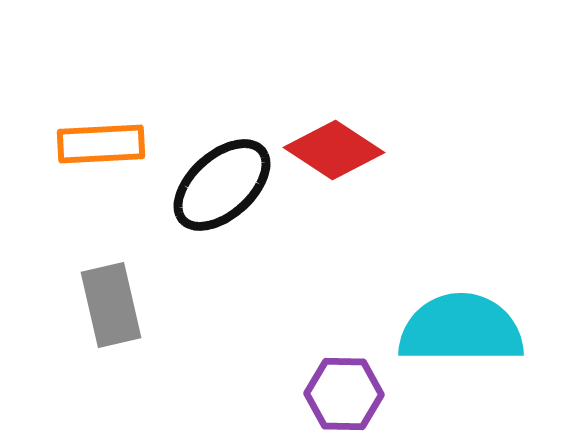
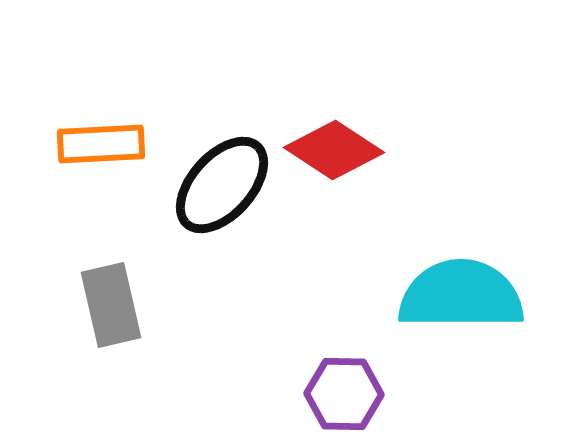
black ellipse: rotated 6 degrees counterclockwise
cyan semicircle: moved 34 px up
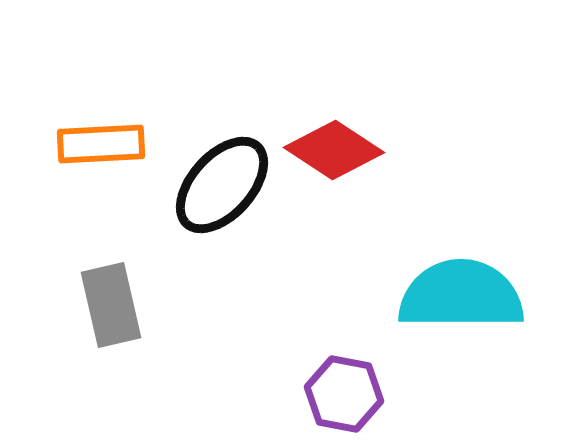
purple hexagon: rotated 10 degrees clockwise
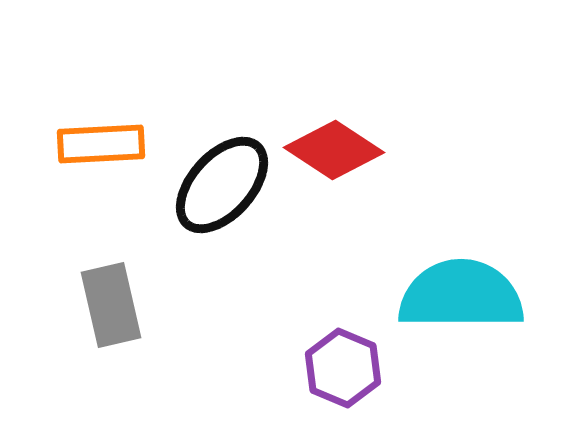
purple hexagon: moved 1 px left, 26 px up; rotated 12 degrees clockwise
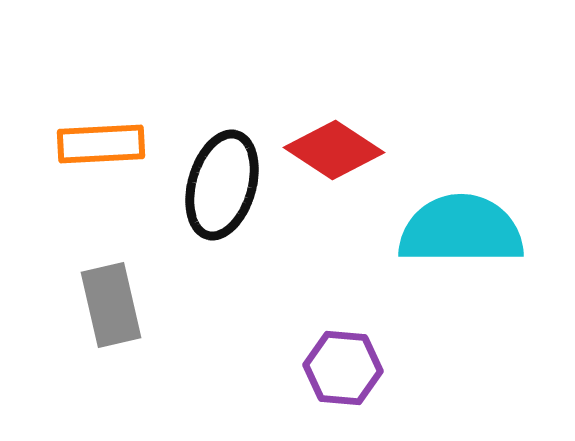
black ellipse: rotated 26 degrees counterclockwise
cyan semicircle: moved 65 px up
purple hexagon: rotated 18 degrees counterclockwise
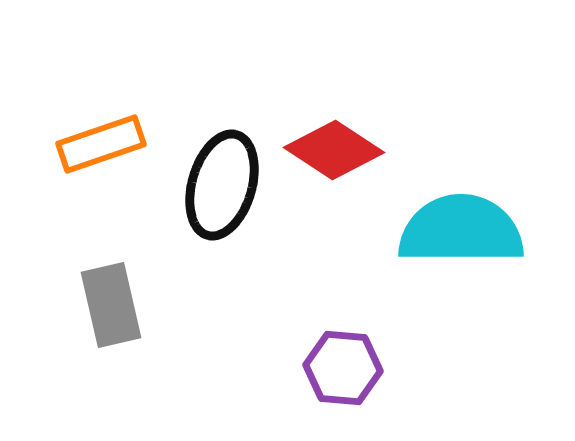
orange rectangle: rotated 16 degrees counterclockwise
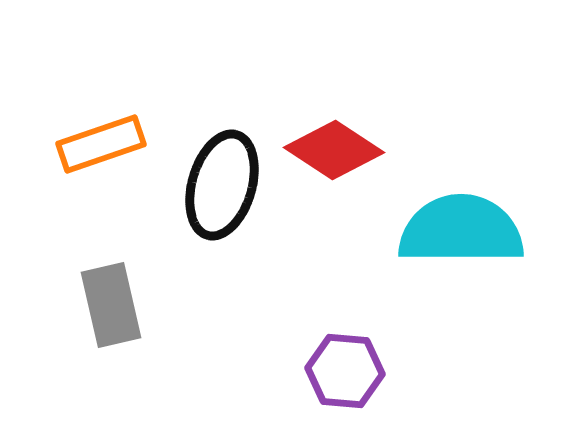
purple hexagon: moved 2 px right, 3 px down
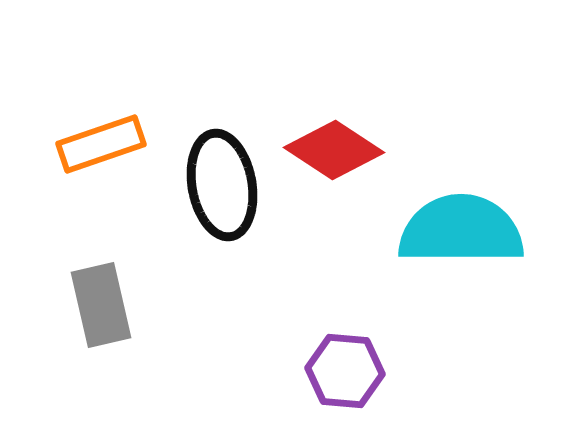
black ellipse: rotated 26 degrees counterclockwise
gray rectangle: moved 10 px left
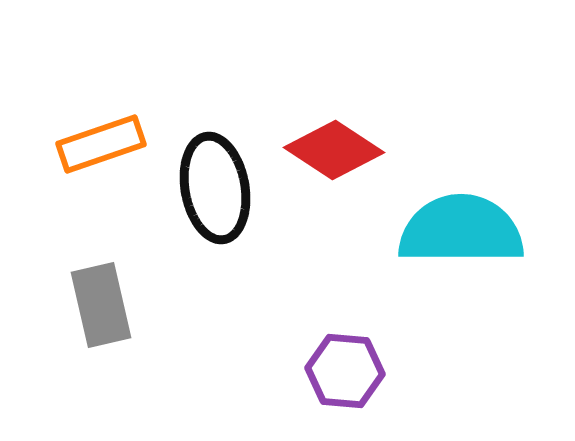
black ellipse: moved 7 px left, 3 px down
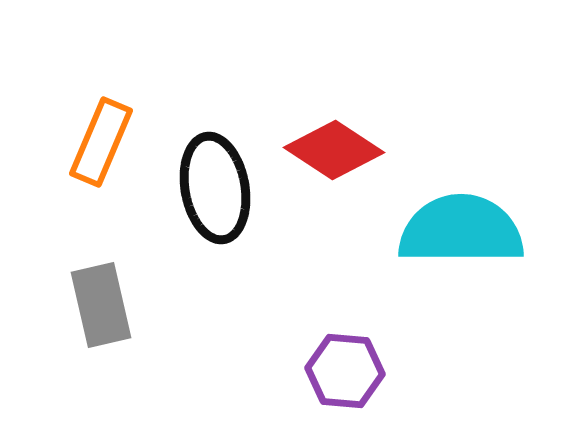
orange rectangle: moved 2 px up; rotated 48 degrees counterclockwise
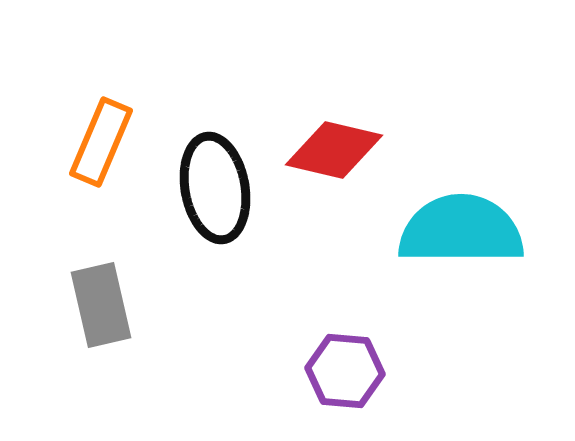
red diamond: rotated 20 degrees counterclockwise
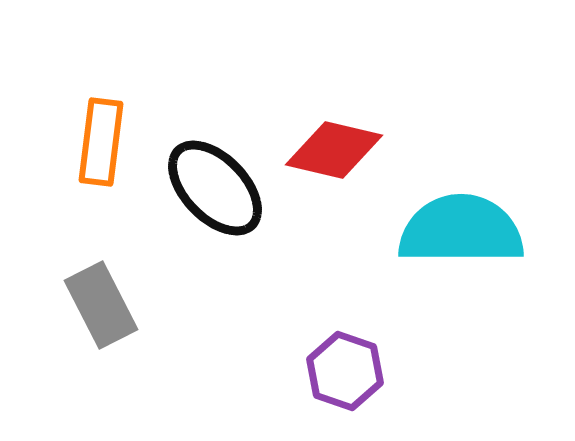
orange rectangle: rotated 16 degrees counterclockwise
black ellipse: rotated 34 degrees counterclockwise
gray rectangle: rotated 14 degrees counterclockwise
purple hexagon: rotated 14 degrees clockwise
